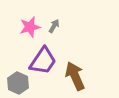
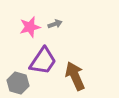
gray arrow: moved 1 px right, 2 px up; rotated 40 degrees clockwise
gray hexagon: rotated 10 degrees counterclockwise
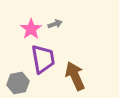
pink star: moved 1 px right, 2 px down; rotated 20 degrees counterclockwise
purple trapezoid: moved 2 px up; rotated 44 degrees counterclockwise
gray hexagon: rotated 25 degrees counterclockwise
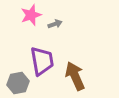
pink star: moved 14 px up; rotated 15 degrees clockwise
purple trapezoid: moved 1 px left, 2 px down
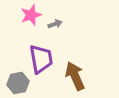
purple trapezoid: moved 1 px left, 2 px up
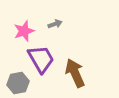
pink star: moved 7 px left, 16 px down
purple trapezoid: rotated 20 degrees counterclockwise
brown arrow: moved 3 px up
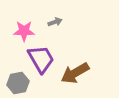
gray arrow: moved 2 px up
pink star: rotated 20 degrees clockwise
brown arrow: rotated 96 degrees counterclockwise
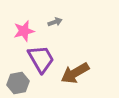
pink star: rotated 15 degrees counterclockwise
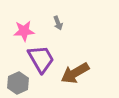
gray arrow: moved 3 px right, 1 px down; rotated 88 degrees clockwise
pink star: rotated 10 degrees clockwise
gray hexagon: rotated 15 degrees counterclockwise
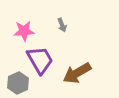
gray arrow: moved 4 px right, 2 px down
purple trapezoid: moved 1 px left, 1 px down
brown arrow: moved 2 px right
